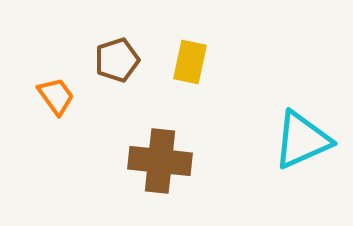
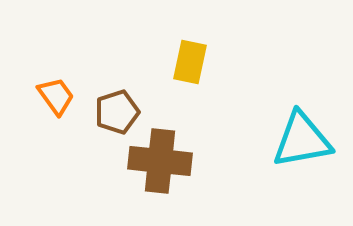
brown pentagon: moved 52 px down
cyan triangle: rotated 14 degrees clockwise
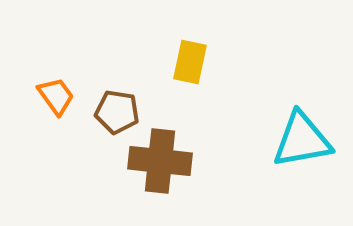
brown pentagon: rotated 27 degrees clockwise
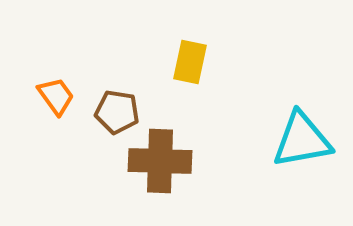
brown cross: rotated 4 degrees counterclockwise
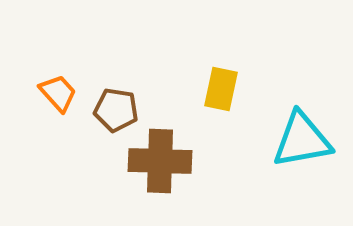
yellow rectangle: moved 31 px right, 27 px down
orange trapezoid: moved 2 px right, 3 px up; rotated 6 degrees counterclockwise
brown pentagon: moved 1 px left, 2 px up
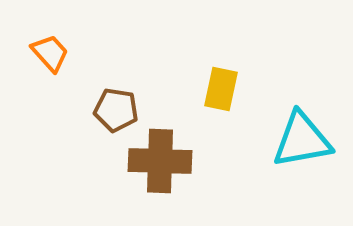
orange trapezoid: moved 8 px left, 40 px up
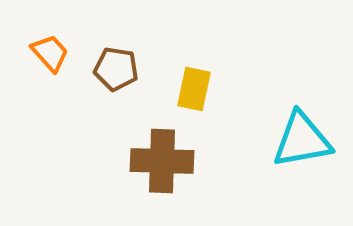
yellow rectangle: moved 27 px left
brown pentagon: moved 41 px up
brown cross: moved 2 px right
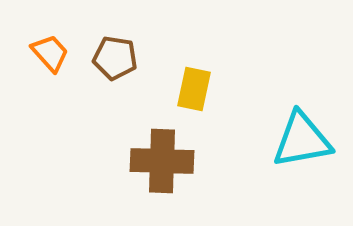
brown pentagon: moved 1 px left, 11 px up
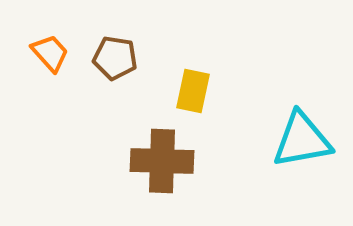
yellow rectangle: moved 1 px left, 2 px down
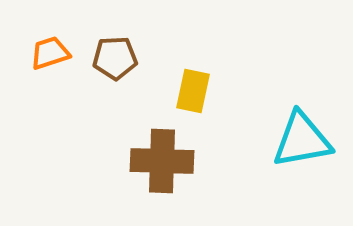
orange trapezoid: rotated 66 degrees counterclockwise
brown pentagon: rotated 12 degrees counterclockwise
